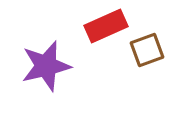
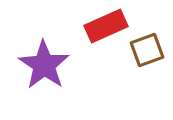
purple star: moved 2 px left, 1 px up; rotated 24 degrees counterclockwise
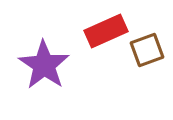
red rectangle: moved 5 px down
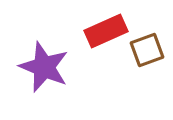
purple star: moved 2 px down; rotated 12 degrees counterclockwise
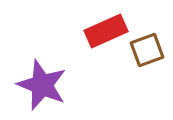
purple star: moved 2 px left, 18 px down
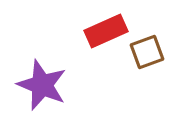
brown square: moved 2 px down
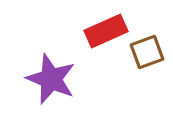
purple star: moved 9 px right, 6 px up
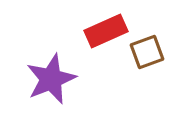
purple star: rotated 27 degrees clockwise
